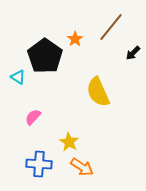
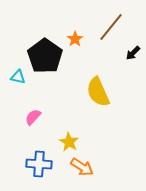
cyan triangle: rotated 21 degrees counterclockwise
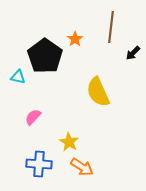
brown line: rotated 32 degrees counterclockwise
